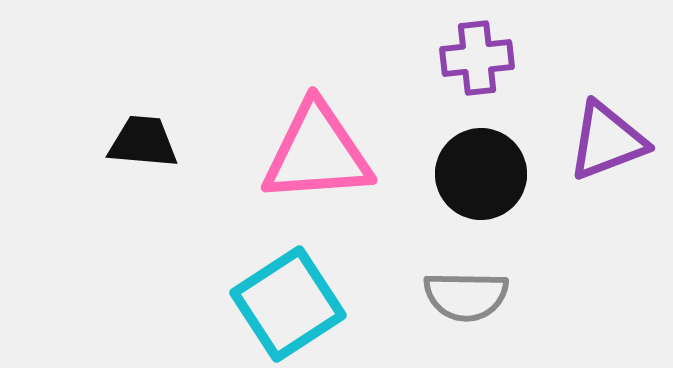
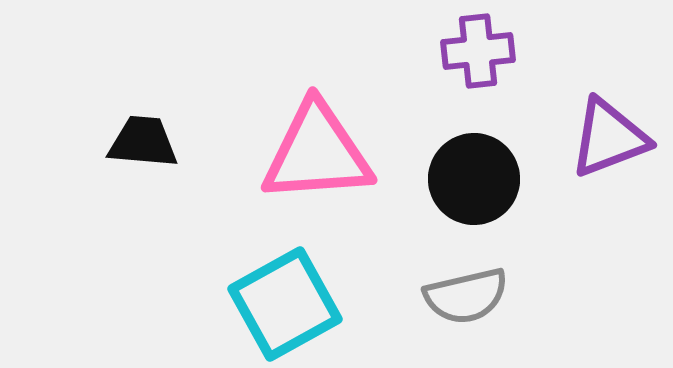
purple cross: moved 1 px right, 7 px up
purple triangle: moved 2 px right, 3 px up
black circle: moved 7 px left, 5 px down
gray semicircle: rotated 14 degrees counterclockwise
cyan square: moved 3 px left; rotated 4 degrees clockwise
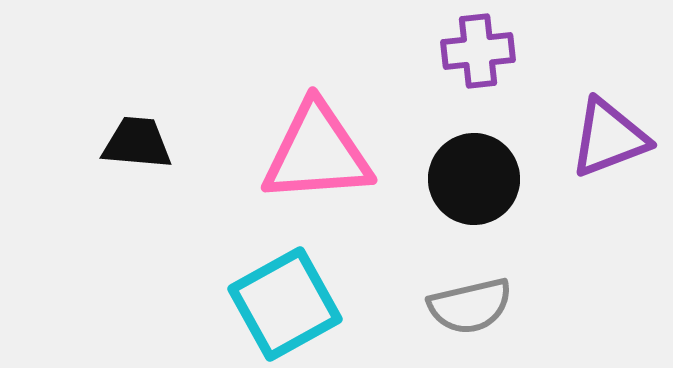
black trapezoid: moved 6 px left, 1 px down
gray semicircle: moved 4 px right, 10 px down
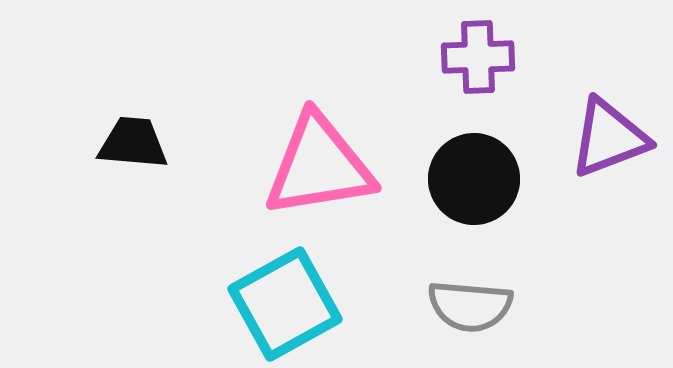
purple cross: moved 6 px down; rotated 4 degrees clockwise
black trapezoid: moved 4 px left
pink triangle: moved 2 px right, 13 px down; rotated 5 degrees counterclockwise
gray semicircle: rotated 18 degrees clockwise
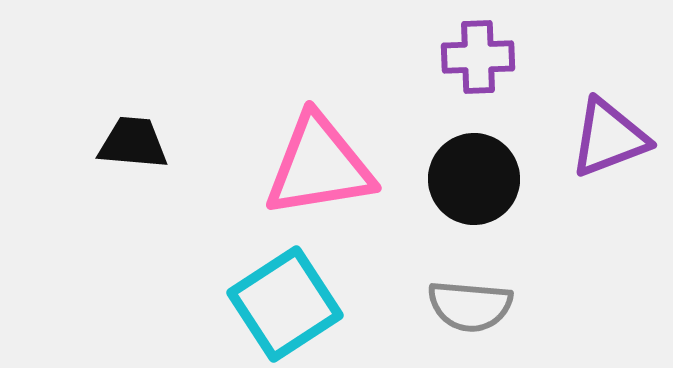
cyan square: rotated 4 degrees counterclockwise
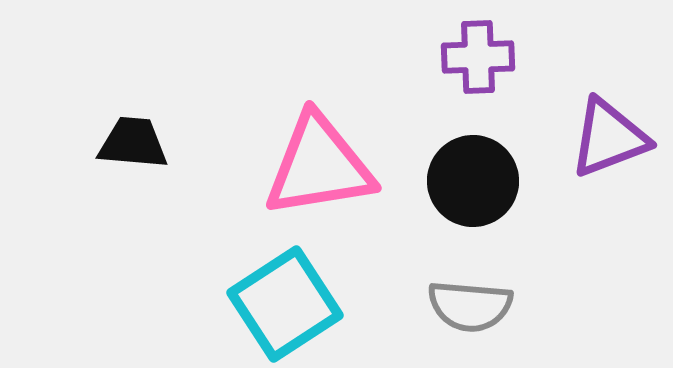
black circle: moved 1 px left, 2 px down
